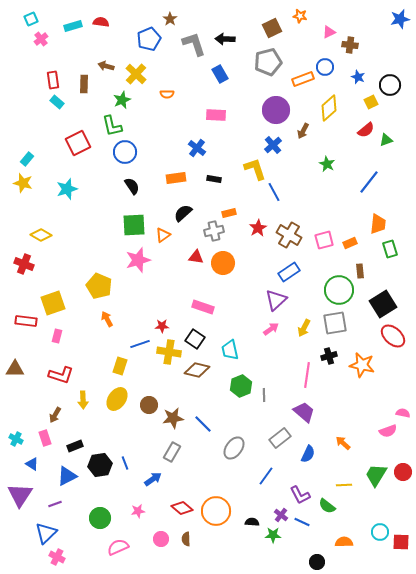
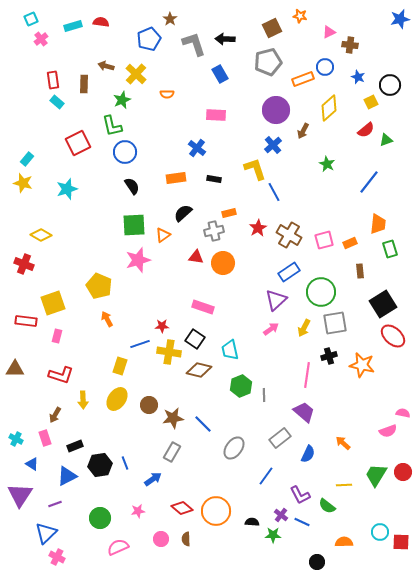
green circle at (339, 290): moved 18 px left, 2 px down
brown diamond at (197, 370): moved 2 px right
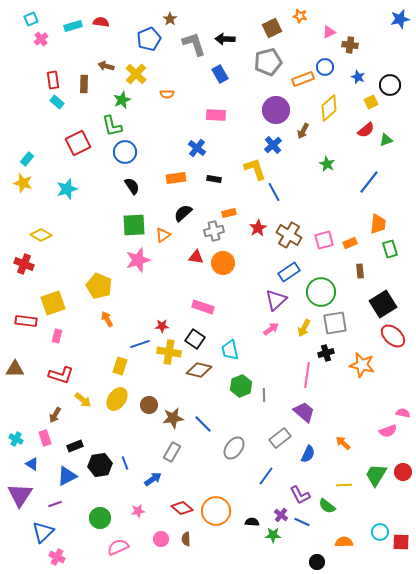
black cross at (329, 356): moved 3 px left, 3 px up
yellow arrow at (83, 400): rotated 48 degrees counterclockwise
blue triangle at (46, 533): moved 3 px left, 1 px up
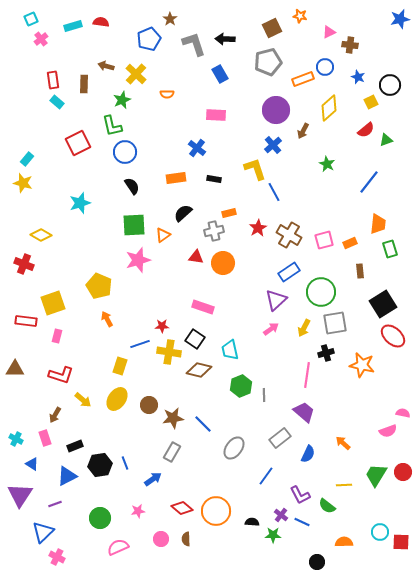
cyan star at (67, 189): moved 13 px right, 14 px down
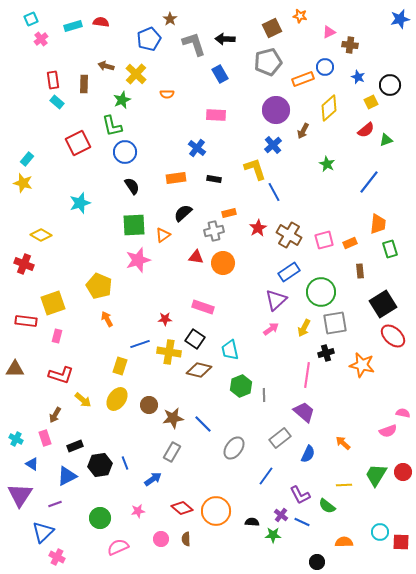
red star at (162, 326): moved 3 px right, 7 px up
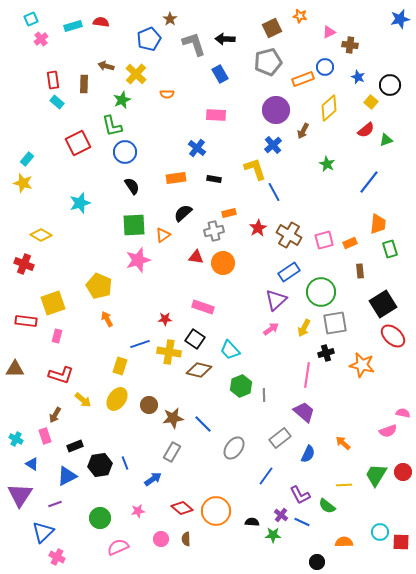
yellow square at (371, 102): rotated 24 degrees counterclockwise
cyan trapezoid at (230, 350): rotated 30 degrees counterclockwise
pink rectangle at (45, 438): moved 2 px up
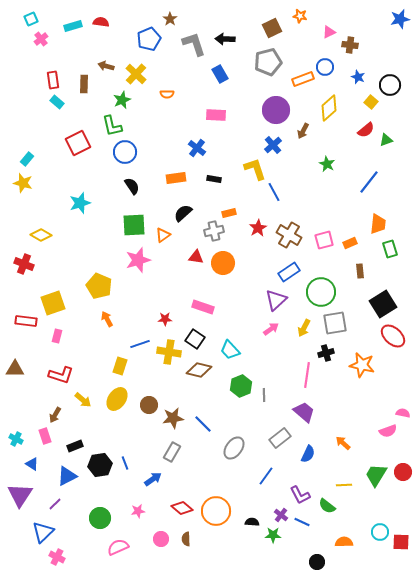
purple line at (55, 504): rotated 24 degrees counterclockwise
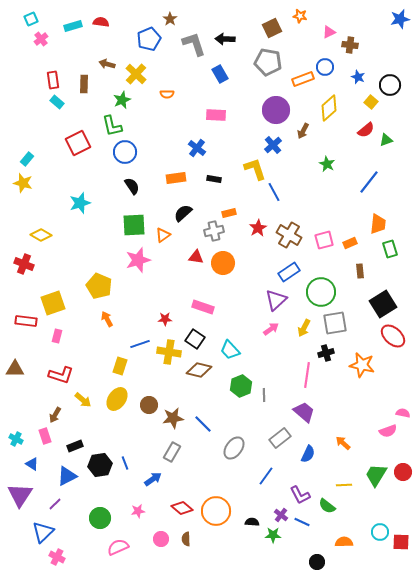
gray pentagon at (268, 62): rotated 24 degrees clockwise
brown arrow at (106, 66): moved 1 px right, 2 px up
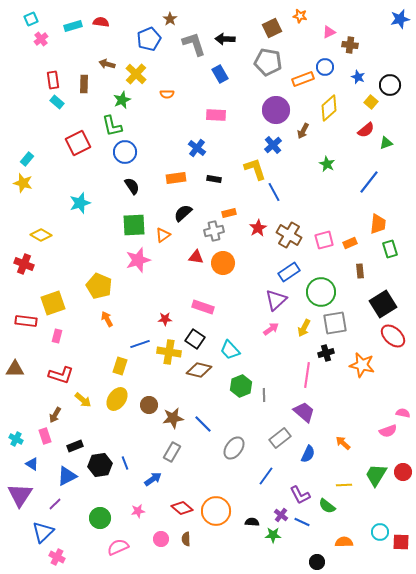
green triangle at (386, 140): moved 3 px down
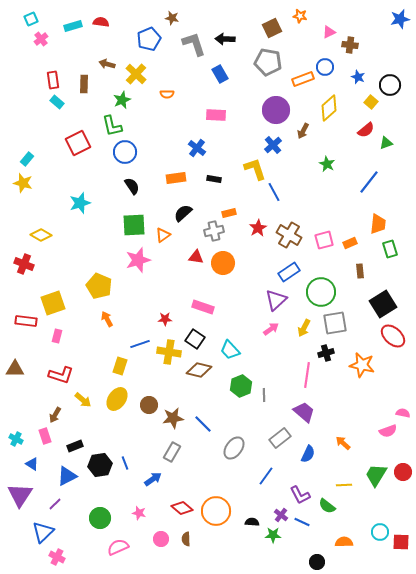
brown star at (170, 19): moved 2 px right, 1 px up; rotated 24 degrees counterclockwise
pink star at (138, 511): moved 1 px right, 2 px down; rotated 24 degrees clockwise
